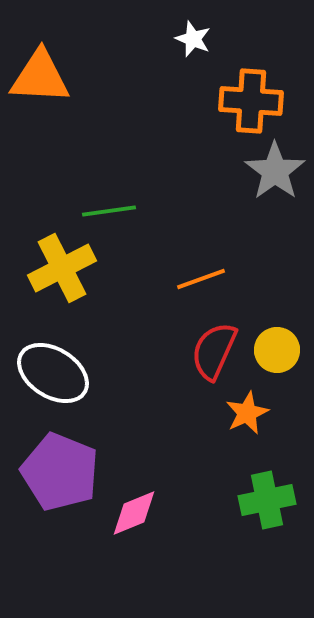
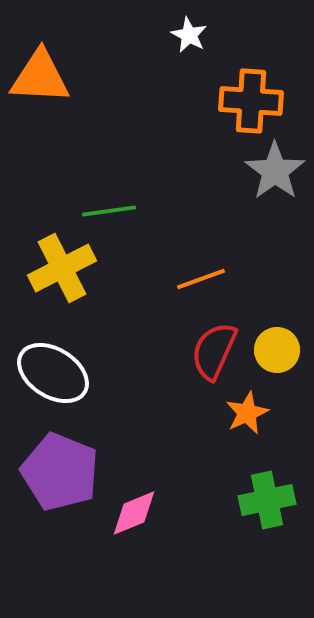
white star: moved 4 px left, 4 px up; rotated 6 degrees clockwise
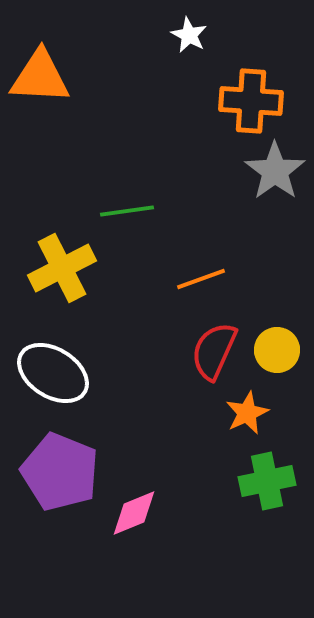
green line: moved 18 px right
green cross: moved 19 px up
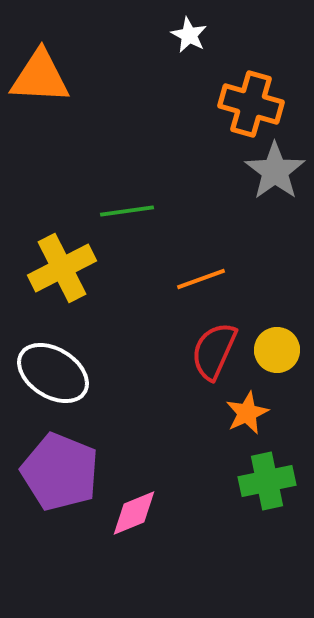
orange cross: moved 3 px down; rotated 12 degrees clockwise
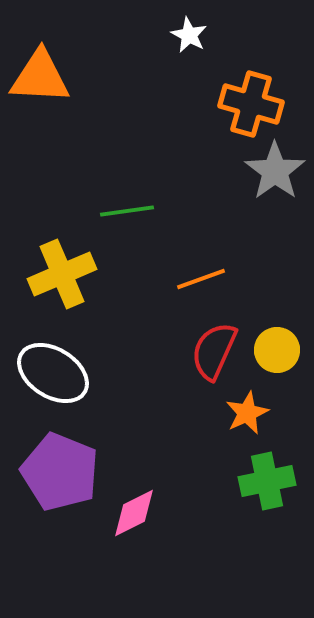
yellow cross: moved 6 px down; rotated 4 degrees clockwise
pink diamond: rotated 4 degrees counterclockwise
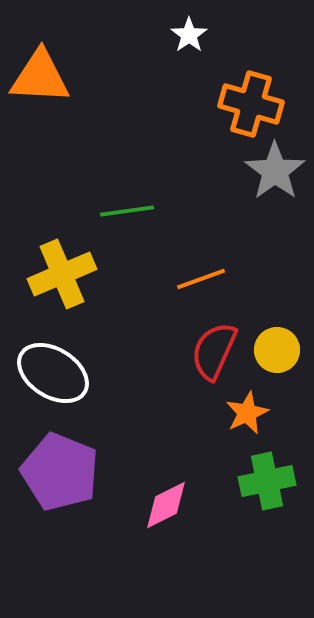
white star: rotated 9 degrees clockwise
pink diamond: moved 32 px right, 8 px up
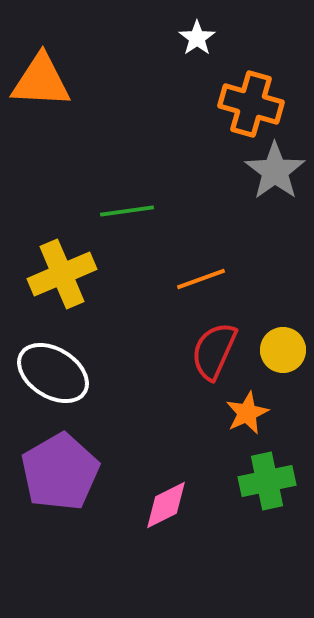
white star: moved 8 px right, 3 px down
orange triangle: moved 1 px right, 4 px down
yellow circle: moved 6 px right
purple pentagon: rotated 20 degrees clockwise
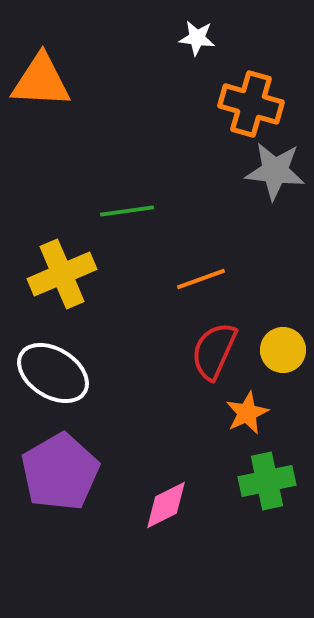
white star: rotated 30 degrees counterclockwise
gray star: rotated 30 degrees counterclockwise
